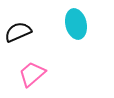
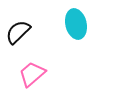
black semicircle: rotated 20 degrees counterclockwise
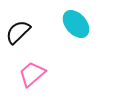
cyan ellipse: rotated 28 degrees counterclockwise
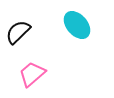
cyan ellipse: moved 1 px right, 1 px down
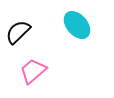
pink trapezoid: moved 1 px right, 3 px up
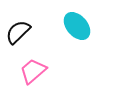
cyan ellipse: moved 1 px down
